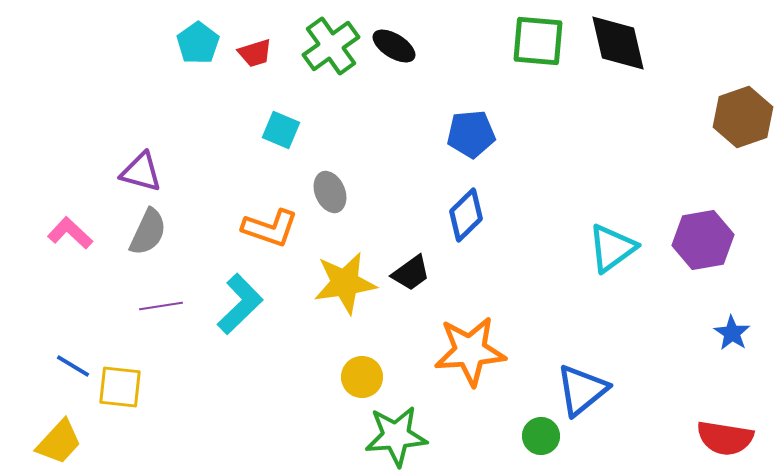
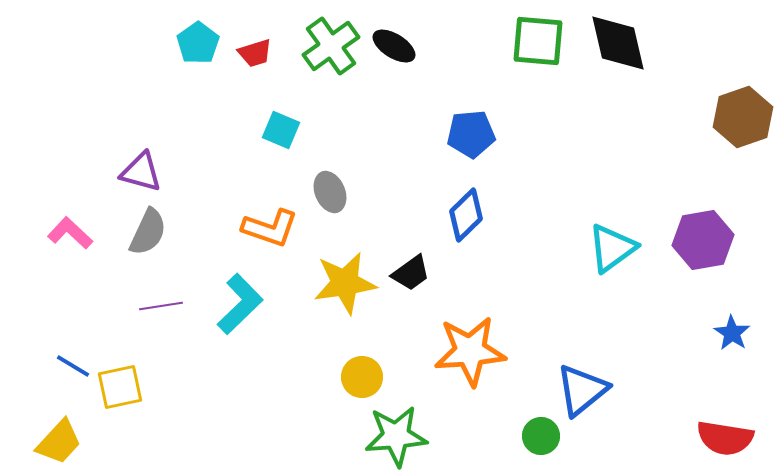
yellow square: rotated 18 degrees counterclockwise
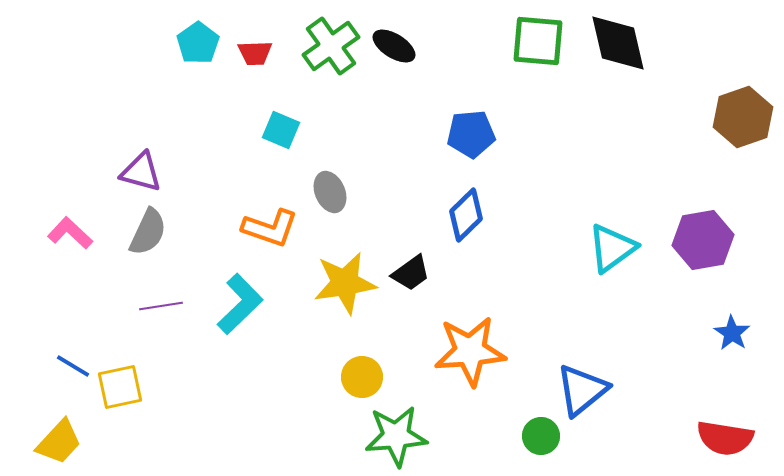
red trapezoid: rotated 15 degrees clockwise
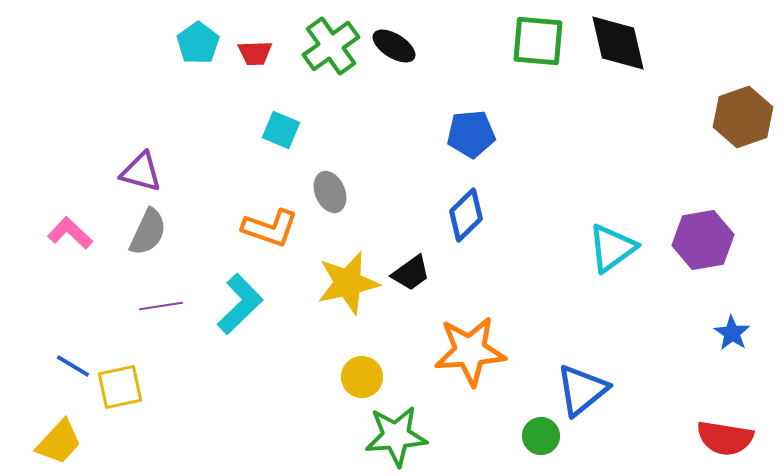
yellow star: moved 3 px right; rotated 4 degrees counterclockwise
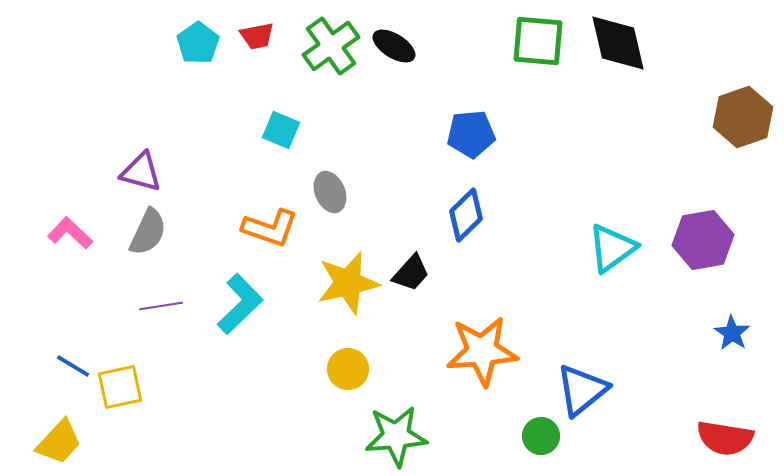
red trapezoid: moved 2 px right, 17 px up; rotated 9 degrees counterclockwise
black trapezoid: rotated 12 degrees counterclockwise
orange star: moved 12 px right
yellow circle: moved 14 px left, 8 px up
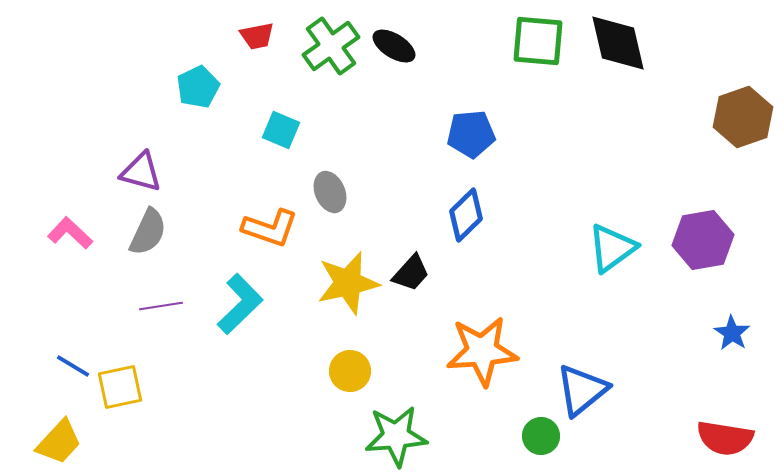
cyan pentagon: moved 44 px down; rotated 9 degrees clockwise
yellow circle: moved 2 px right, 2 px down
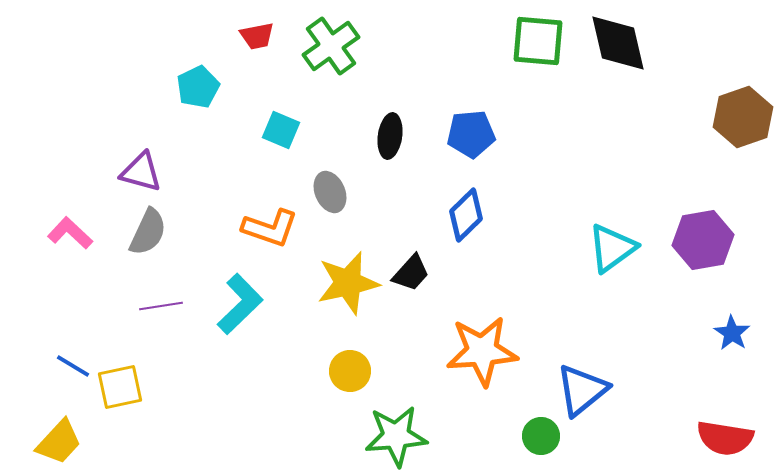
black ellipse: moved 4 px left, 90 px down; rotated 66 degrees clockwise
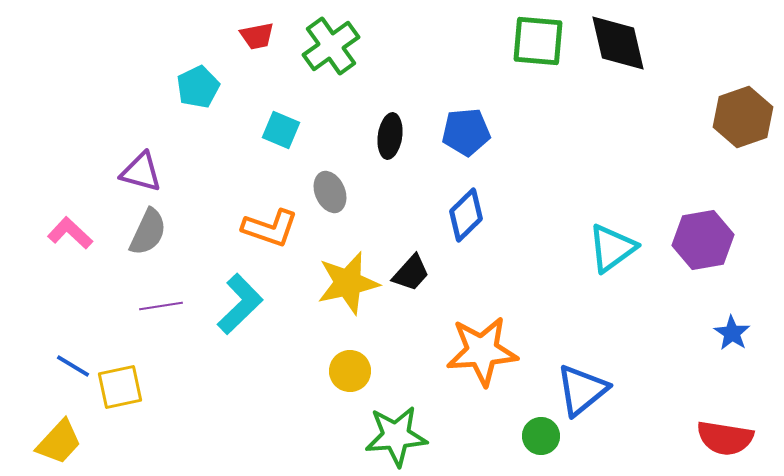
blue pentagon: moved 5 px left, 2 px up
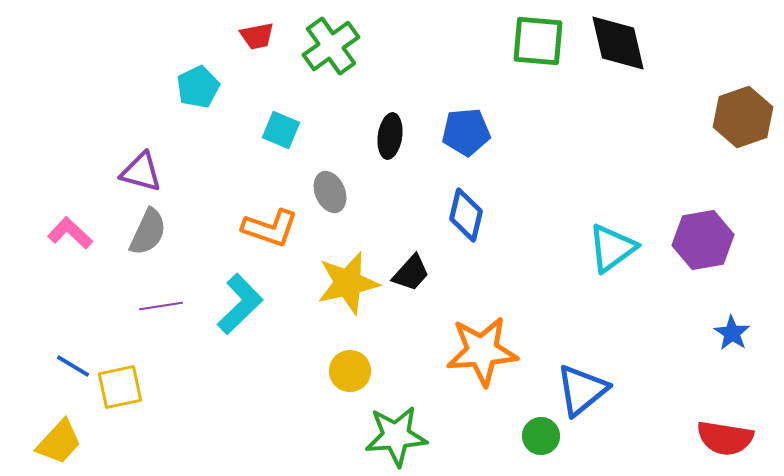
blue diamond: rotated 32 degrees counterclockwise
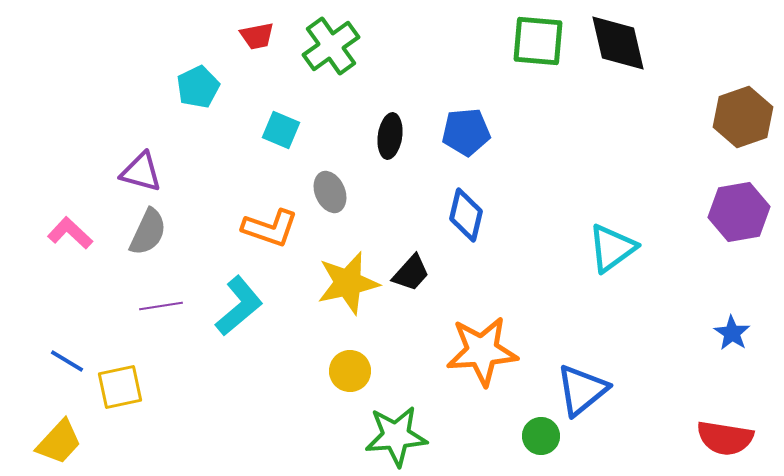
purple hexagon: moved 36 px right, 28 px up
cyan L-shape: moved 1 px left, 2 px down; rotated 4 degrees clockwise
blue line: moved 6 px left, 5 px up
